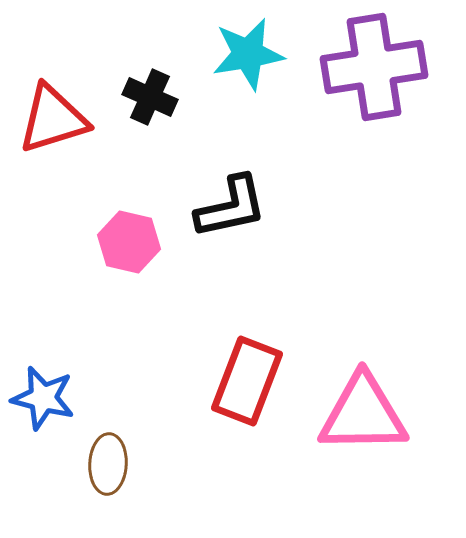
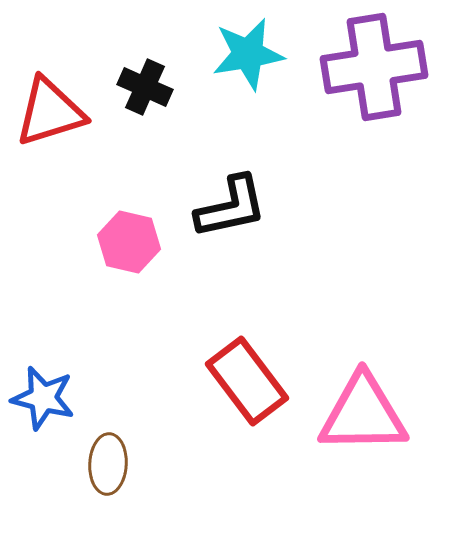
black cross: moved 5 px left, 10 px up
red triangle: moved 3 px left, 7 px up
red rectangle: rotated 58 degrees counterclockwise
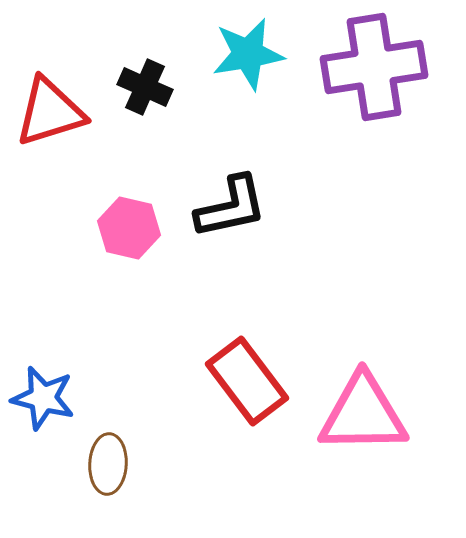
pink hexagon: moved 14 px up
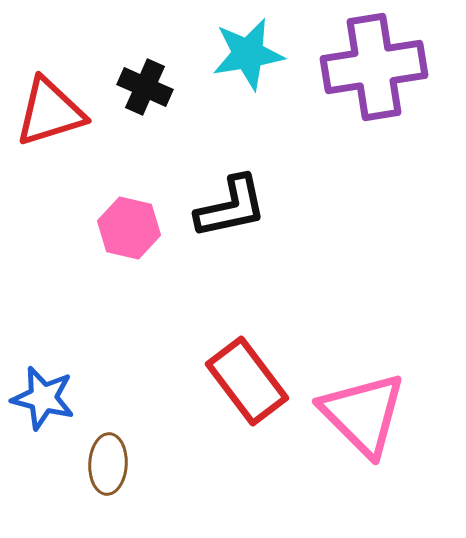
pink triangle: rotated 46 degrees clockwise
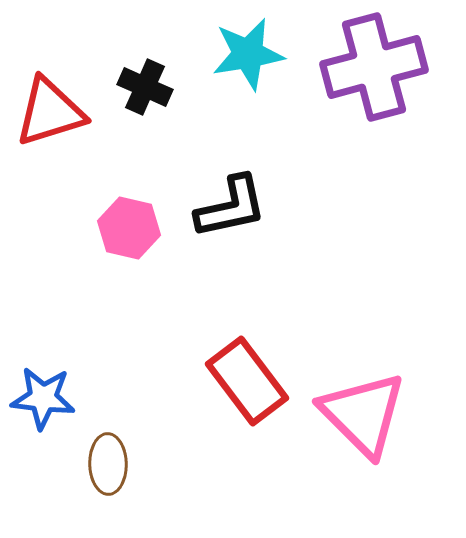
purple cross: rotated 6 degrees counterclockwise
blue star: rotated 8 degrees counterclockwise
brown ellipse: rotated 4 degrees counterclockwise
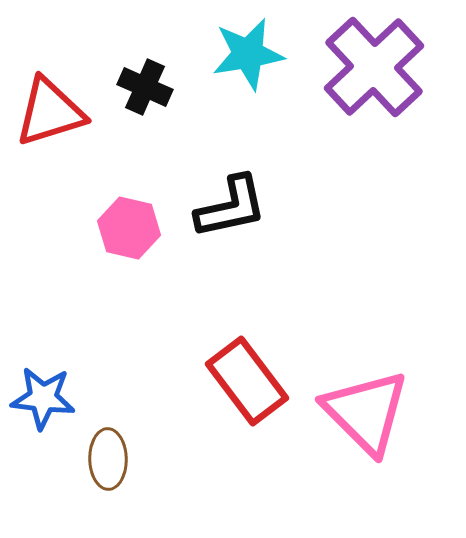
purple cross: rotated 28 degrees counterclockwise
pink triangle: moved 3 px right, 2 px up
brown ellipse: moved 5 px up
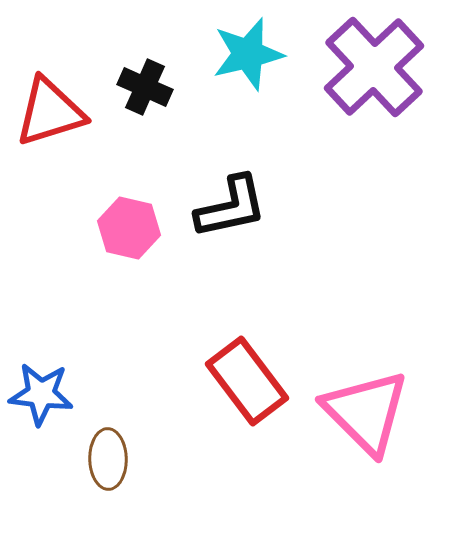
cyan star: rotated 4 degrees counterclockwise
blue star: moved 2 px left, 4 px up
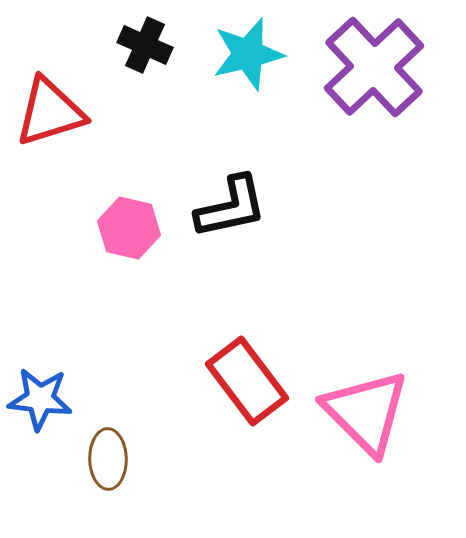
black cross: moved 42 px up
blue star: moved 1 px left, 5 px down
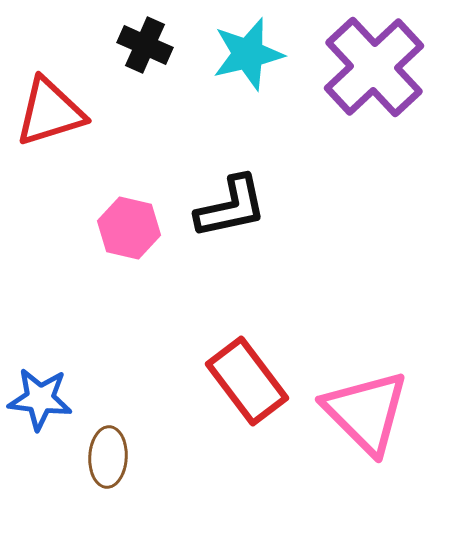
brown ellipse: moved 2 px up; rotated 4 degrees clockwise
